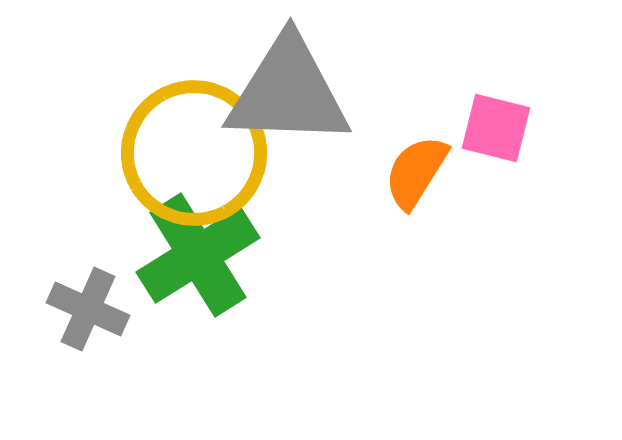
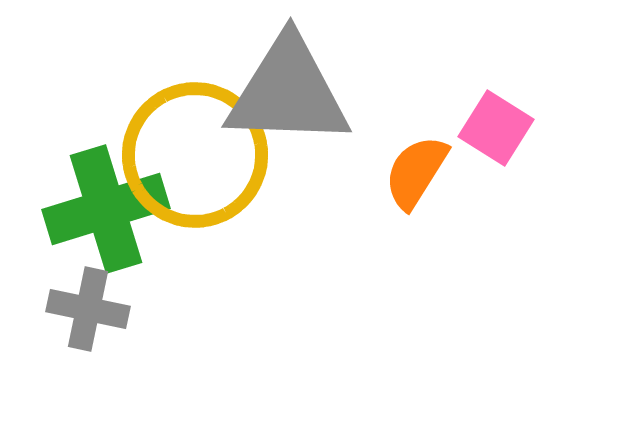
pink square: rotated 18 degrees clockwise
yellow circle: moved 1 px right, 2 px down
green cross: moved 92 px left, 46 px up; rotated 15 degrees clockwise
gray cross: rotated 12 degrees counterclockwise
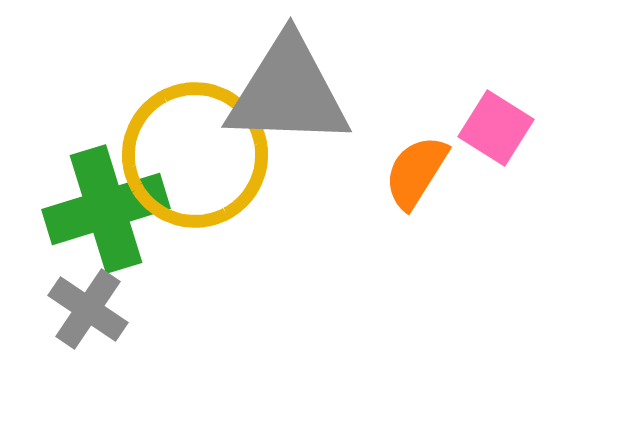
gray cross: rotated 22 degrees clockwise
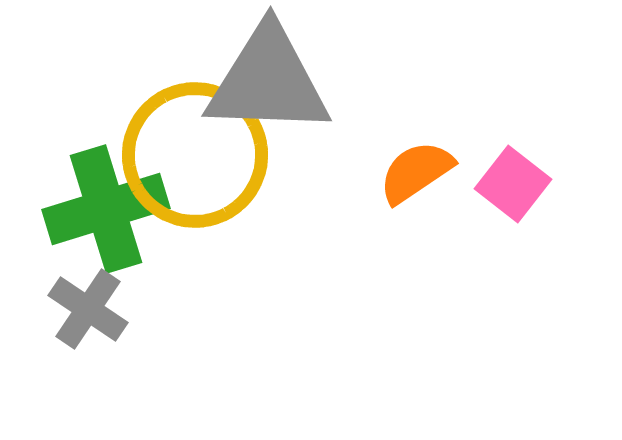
gray triangle: moved 20 px left, 11 px up
pink square: moved 17 px right, 56 px down; rotated 6 degrees clockwise
orange semicircle: rotated 24 degrees clockwise
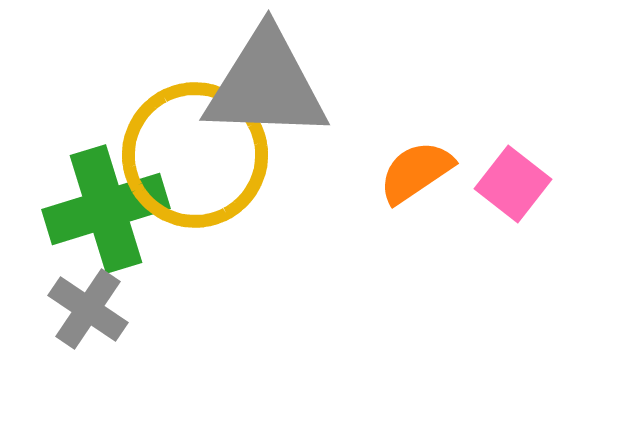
gray triangle: moved 2 px left, 4 px down
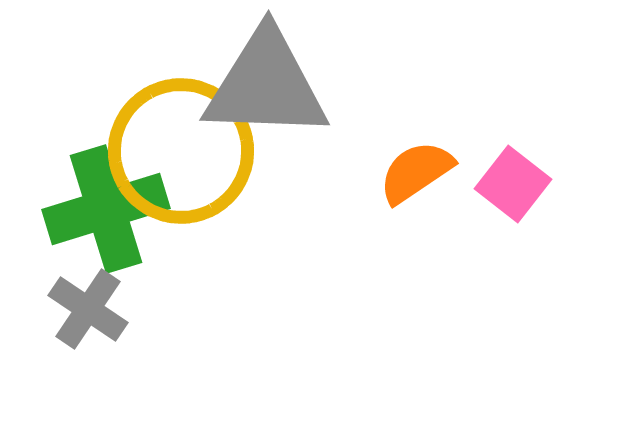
yellow circle: moved 14 px left, 4 px up
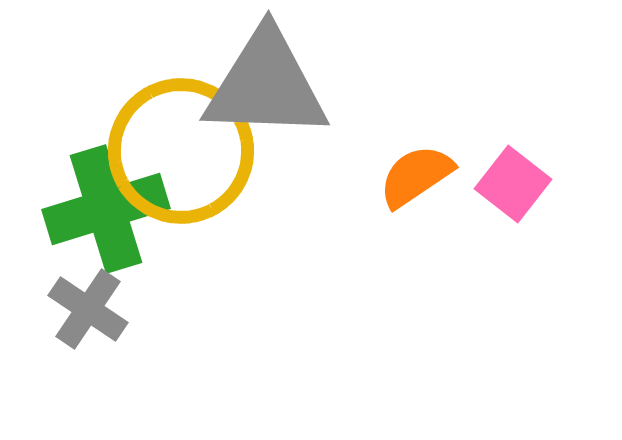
orange semicircle: moved 4 px down
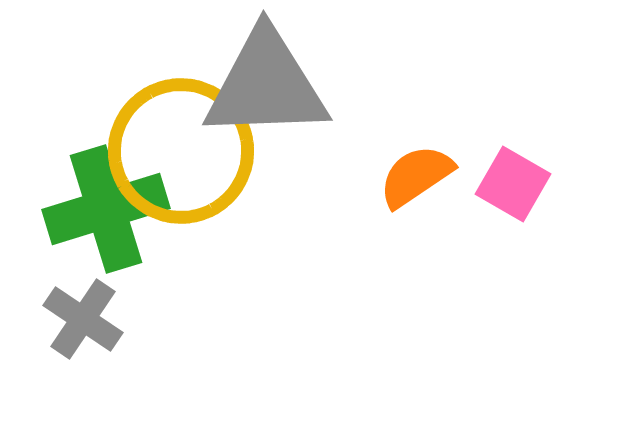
gray triangle: rotated 4 degrees counterclockwise
pink square: rotated 8 degrees counterclockwise
gray cross: moved 5 px left, 10 px down
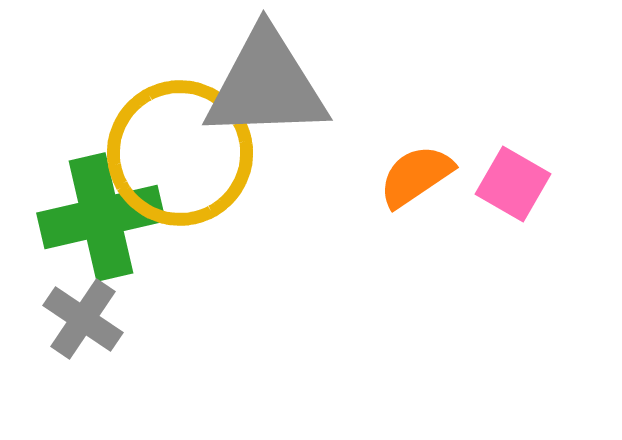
yellow circle: moved 1 px left, 2 px down
green cross: moved 5 px left, 8 px down; rotated 4 degrees clockwise
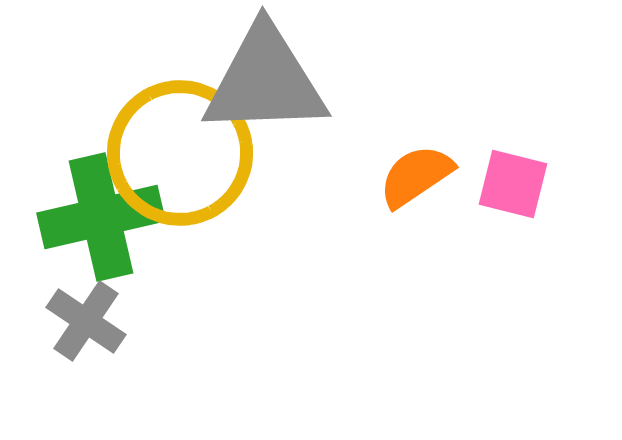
gray triangle: moved 1 px left, 4 px up
pink square: rotated 16 degrees counterclockwise
gray cross: moved 3 px right, 2 px down
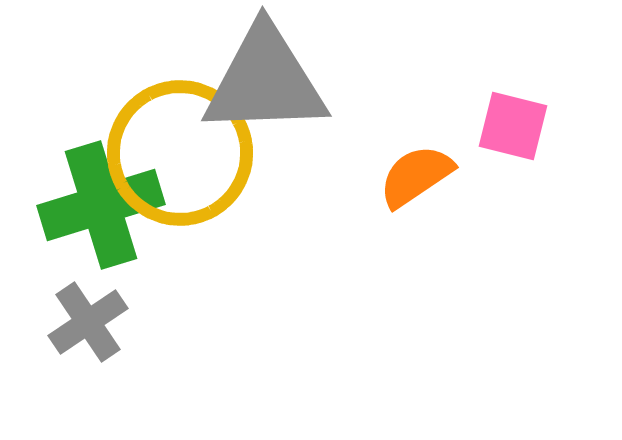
pink square: moved 58 px up
green cross: moved 12 px up; rotated 4 degrees counterclockwise
gray cross: moved 2 px right, 1 px down; rotated 22 degrees clockwise
